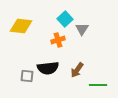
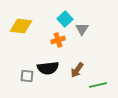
green line: rotated 12 degrees counterclockwise
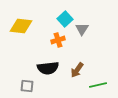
gray square: moved 10 px down
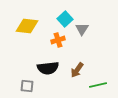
yellow diamond: moved 6 px right
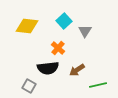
cyan square: moved 1 px left, 2 px down
gray triangle: moved 3 px right, 2 px down
orange cross: moved 8 px down; rotated 32 degrees counterclockwise
brown arrow: rotated 21 degrees clockwise
gray square: moved 2 px right; rotated 24 degrees clockwise
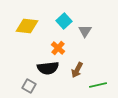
brown arrow: rotated 28 degrees counterclockwise
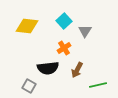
orange cross: moved 6 px right; rotated 16 degrees clockwise
